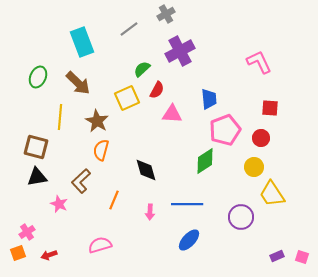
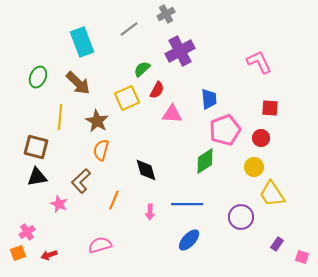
purple rectangle: moved 12 px up; rotated 32 degrees counterclockwise
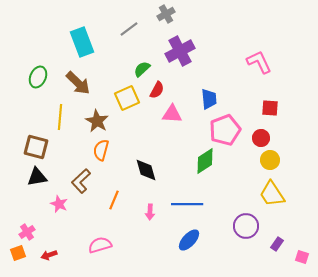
yellow circle: moved 16 px right, 7 px up
purple circle: moved 5 px right, 9 px down
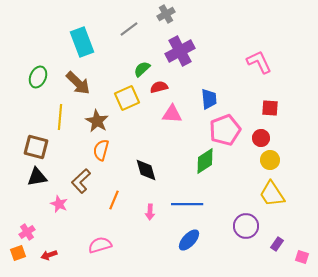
red semicircle: moved 2 px right, 3 px up; rotated 132 degrees counterclockwise
